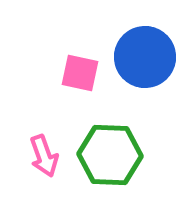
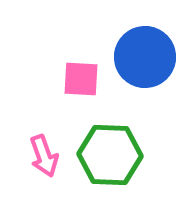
pink square: moved 1 px right, 6 px down; rotated 9 degrees counterclockwise
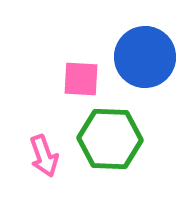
green hexagon: moved 16 px up
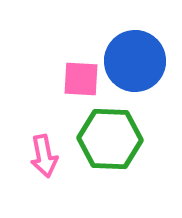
blue circle: moved 10 px left, 4 px down
pink arrow: rotated 9 degrees clockwise
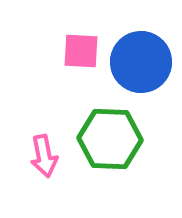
blue circle: moved 6 px right, 1 px down
pink square: moved 28 px up
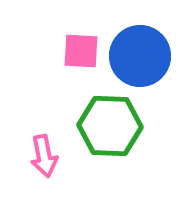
blue circle: moved 1 px left, 6 px up
green hexagon: moved 13 px up
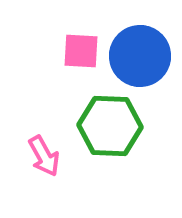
pink arrow: rotated 18 degrees counterclockwise
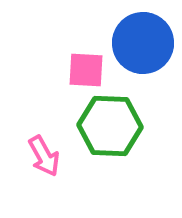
pink square: moved 5 px right, 19 px down
blue circle: moved 3 px right, 13 px up
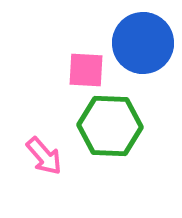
pink arrow: rotated 12 degrees counterclockwise
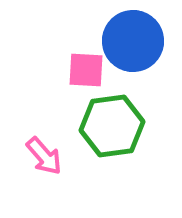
blue circle: moved 10 px left, 2 px up
green hexagon: moved 2 px right; rotated 10 degrees counterclockwise
